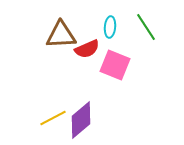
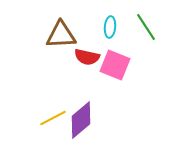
red semicircle: moved 8 px down; rotated 35 degrees clockwise
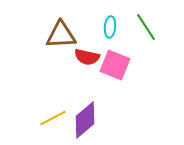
purple diamond: moved 4 px right
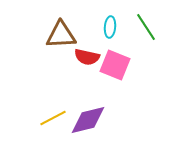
purple diamond: moved 3 px right; rotated 27 degrees clockwise
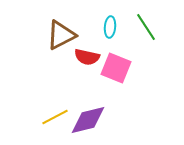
brown triangle: rotated 24 degrees counterclockwise
pink square: moved 1 px right, 3 px down
yellow line: moved 2 px right, 1 px up
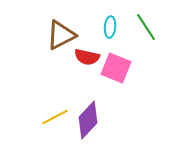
purple diamond: rotated 33 degrees counterclockwise
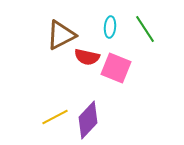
green line: moved 1 px left, 2 px down
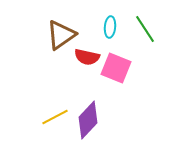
brown triangle: rotated 8 degrees counterclockwise
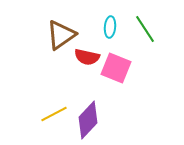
yellow line: moved 1 px left, 3 px up
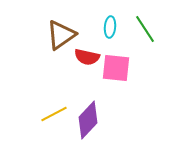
pink square: rotated 16 degrees counterclockwise
